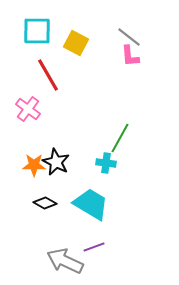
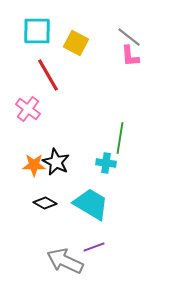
green line: rotated 20 degrees counterclockwise
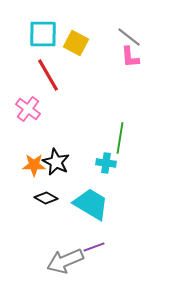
cyan square: moved 6 px right, 3 px down
pink L-shape: moved 1 px down
black diamond: moved 1 px right, 5 px up
gray arrow: rotated 48 degrees counterclockwise
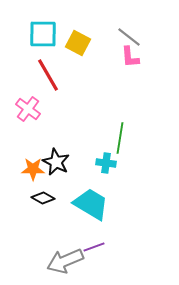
yellow square: moved 2 px right
orange star: moved 1 px left, 4 px down
black diamond: moved 3 px left
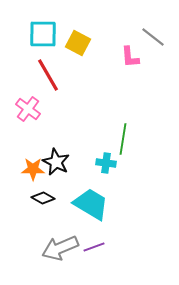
gray line: moved 24 px right
green line: moved 3 px right, 1 px down
gray arrow: moved 5 px left, 13 px up
